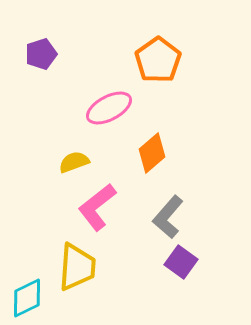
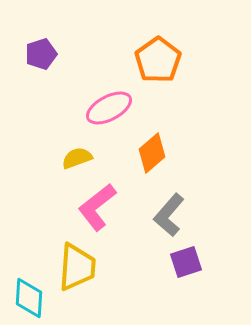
yellow semicircle: moved 3 px right, 4 px up
gray L-shape: moved 1 px right, 2 px up
purple square: moved 5 px right; rotated 36 degrees clockwise
cyan diamond: moved 2 px right; rotated 60 degrees counterclockwise
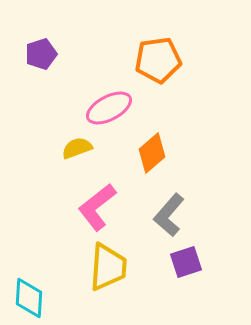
orange pentagon: rotated 27 degrees clockwise
yellow semicircle: moved 10 px up
yellow trapezoid: moved 31 px right
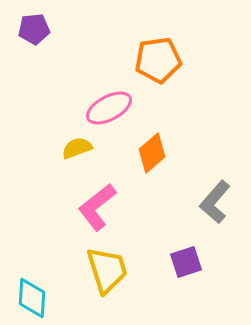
purple pentagon: moved 7 px left, 25 px up; rotated 12 degrees clockwise
gray L-shape: moved 46 px right, 13 px up
yellow trapezoid: moved 1 px left, 3 px down; rotated 21 degrees counterclockwise
cyan diamond: moved 3 px right
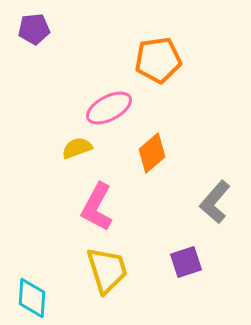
pink L-shape: rotated 24 degrees counterclockwise
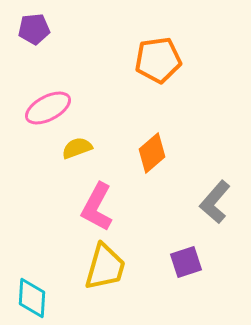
pink ellipse: moved 61 px left
yellow trapezoid: moved 2 px left, 3 px up; rotated 33 degrees clockwise
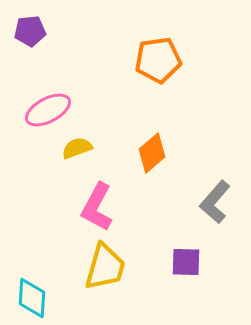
purple pentagon: moved 4 px left, 2 px down
pink ellipse: moved 2 px down
purple square: rotated 20 degrees clockwise
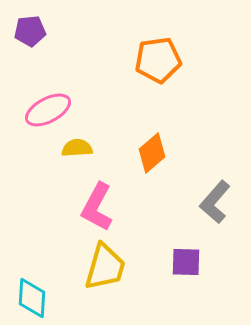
yellow semicircle: rotated 16 degrees clockwise
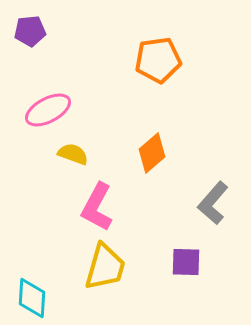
yellow semicircle: moved 4 px left, 6 px down; rotated 24 degrees clockwise
gray L-shape: moved 2 px left, 1 px down
